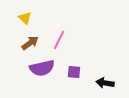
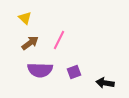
purple semicircle: moved 2 px left, 2 px down; rotated 15 degrees clockwise
purple square: rotated 24 degrees counterclockwise
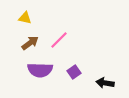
yellow triangle: rotated 32 degrees counterclockwise
pink line: rotated 18 degrees clockwise
purple square: rotated 16 degrees counterclockwise
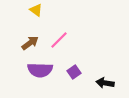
yellow triangle: moved 11 px right, 8 px up; rotated 24 degrees clockwise
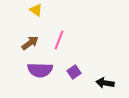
pink line: rotated 24 degrees counterclockwise
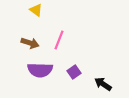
brown arrow: rotated 54 degrees clockwise
black arrow: moved 2 px left, 1 px down; rotated 24 degrees clockwise
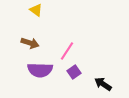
pink line: moved 8 px right, 11 px down; rotated 12 degrees clockwise
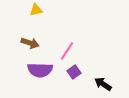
yellow triangle: rotated 48 degrees counterclockwise
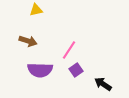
brown arrow: moved 2 px left, 2 px up
pink line: moved 2 px right, 1 px up
purple square: moved 2 px right, 2 px up
